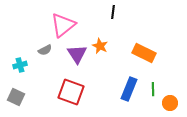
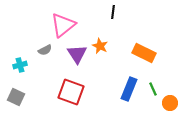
green line: rotated 24 degrees counterclockwise
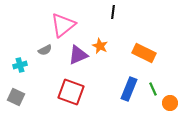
purple triangle: moved 1 px right, 1 px down; rotated 40 degrees clockwise
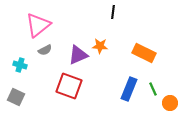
pink triangle: moved 25 px left
orange star: rotated 21 degrees counterclockwise
cyan cross: rotated 32 degrees clockwise
red square: moved 2 px left, 6 px up
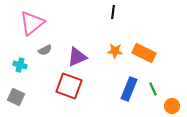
pink triangle: moved 6 px left, 2 px up
orange star: moved 15 px right, 5 px down
purple triangle: moved 1 px left, 2 px down
orange circle: moved 2 px right, 3 px down
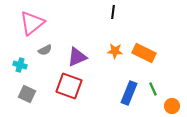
blue rectangle: moved 4 px down
gray square: moved 11 px right, 3 px up
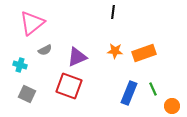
orange rectangle: rotated 45 degrees counterclockwise
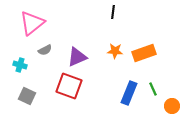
gray square: moved 2 px down
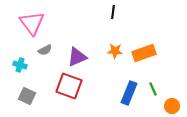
pink triangle: rotated 28 degrees counterclockwise
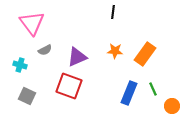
orange rectangle: moved 1 px right, 1 px down; rotated 35 degrees counterclockwise
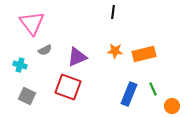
orange rectangle: moved 1 px left; rotated 40 degrees clockwise
red square: moved 1 px left, 1 px down
blue rectangle: moved 1 px down
